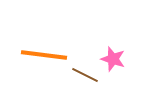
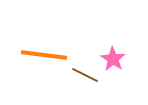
pink star: rotated 15 degrees clockwise
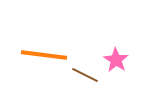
pink star: moved 3 px right, 1 px down
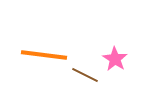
pink star: moved 1 px left, 1 px up
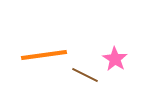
orange line: rotated 15 degrees counterclockwise
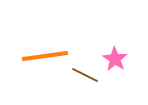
orange line: moved 1 px right, 1 px down
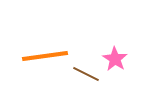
brown line: moved 1 px right, 1 px up
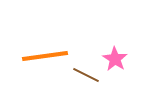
brown line: moved 1 px down
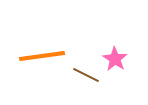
orange line: moved 3 px left
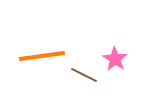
brown line: moved 2 px left
